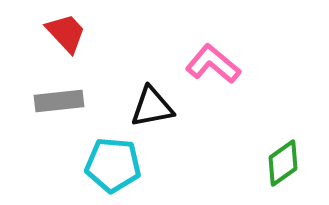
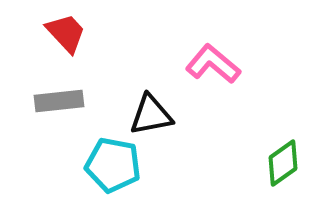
black triangle: moved 1 px left, 8 px down
cyan pentagon: rotated 6 degrees clockwise
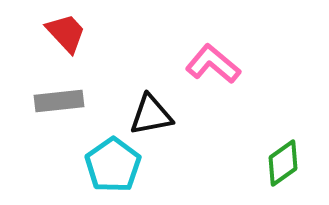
cyan pentagon: rotated 26 degrees clockwise
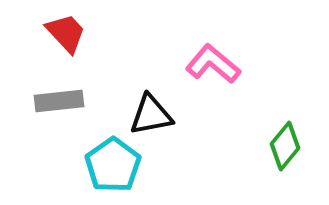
green diamond: moved 2 px right, 17 px up; rotated 15 degrees counterclockwise
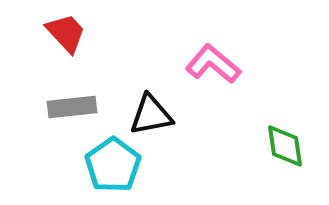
gray rectangle: moved 13 px right, 6 px down
green diamond: rotated 48 degrees counterclockwise
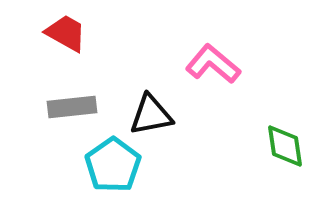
red trapezoid: rotated 18 degrees counterclockwise
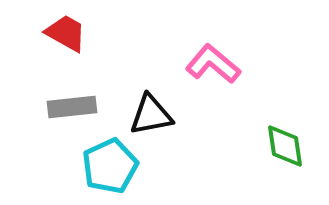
cyan pentagon: moved 3 px left, 1 px down; rotated 10 degrees clockwise
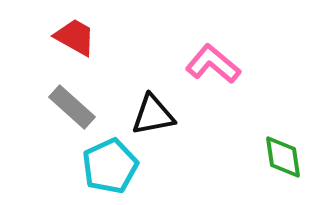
red trapezoid: moved 9 px right, 4 px down
gray rectangle: rotated 48 degrees clockwise
black triangle: moved 2 px right
green diamond: moved 2 px left, 11 px down
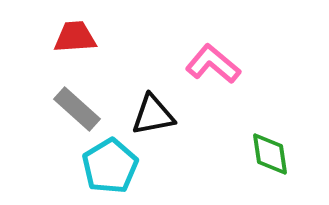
red trapezoid: rotated 33 degrees counterclockwise
gray rectangle: moved 5 px right, 2 px down
green diamond: moved 13 px left, 3 px up
cyan pentagon: rotated 6 degrees counterclockwise
